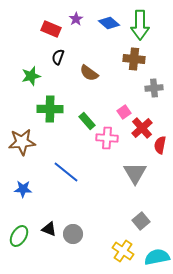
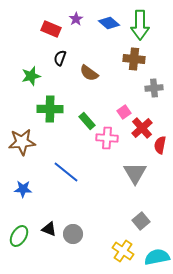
black semicircle: moved 2 px right, 1 px down
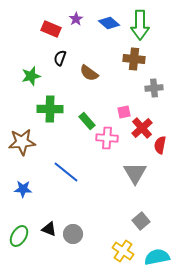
pink square: rotated 24 degrees clockwise
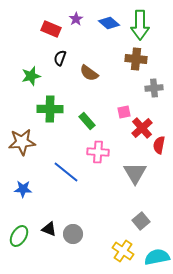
brown cross: moved 2 px right
pink cross: moved 9 px left, 14 px down
red semicircle: moved 1 px left
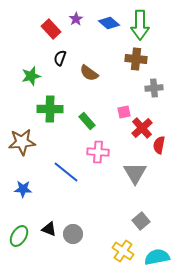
red rectangle: rotated 24 degrees clockwise
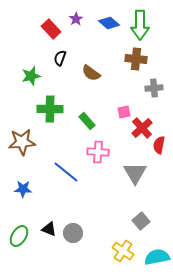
brown semicircle: moved 2 px right
gray circle: moved 1 px up
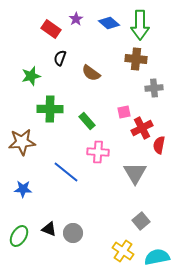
red rectangle: rotated 12 degrees counterclockwise
red cross: rotated 15 degrees clockwise
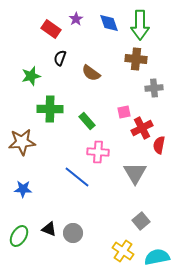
blue diamond: rotated 30 degrees clockwise
blue line: moved 11 px right, 5 px down
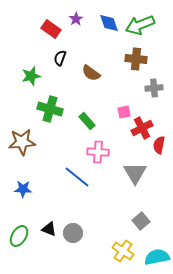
green arrow: rotated 68 degrees clockwise
green cross: rotated 15 degrees clockwise
